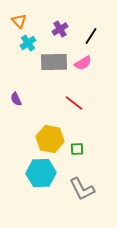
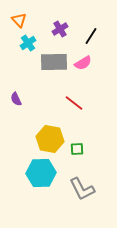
orange triangle: moved 1 px up
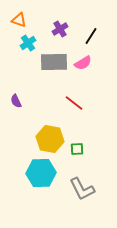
orange triangle: rotated 28 degrees counterclockwise
purple semicircle: moved 2 px down
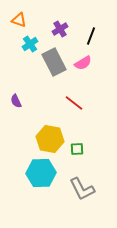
black line: rotated 12 degrees counterclockwise
cyan cross: moved 2 px right, 1 px down
gray rectangle: rotated 64 degrees clockwise
